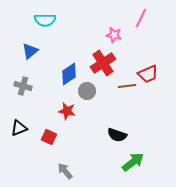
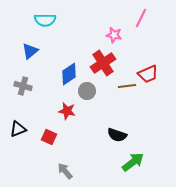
black triangle: moved 1 px left, 1 px down
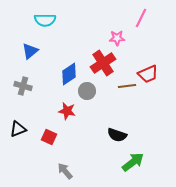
pink star: moved 3 px right, 3 px down; rotated 14 degrees counterclockwise
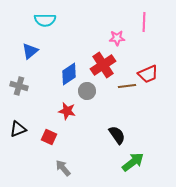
pink line: moved 3 px right, 4 px down; rotated 24 degrees counterclockwise
red cross: moved 2 px down
gray cross: moved 4 px left
black semicircle: rotated 144 degrees counterclockwise
gray arrow: moved 2 px left, 3 px up
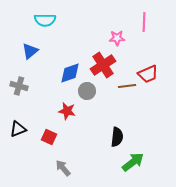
blue diamond: moved 1 px right, 1 px up; rotated 15 degrees clockwise
black semicircle: moved 2 px down; rotated 42 degrees clockwise
